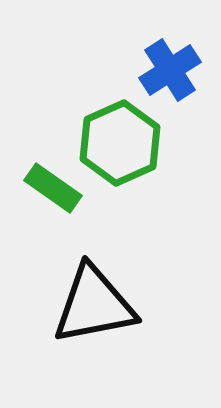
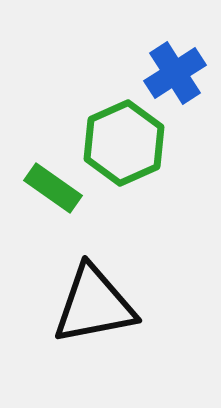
blue cross: moved 5 px right, 3 px down
green hexagon: moved 4 px right
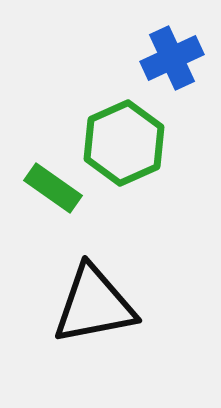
blue cross: moved 3 px left, 15 px up; rotated 8 degrees clockwise
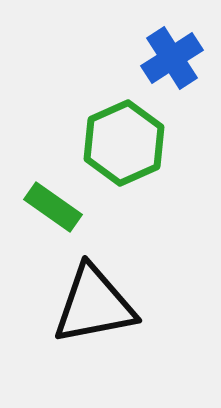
blue cross: rotated 8 degrees counterclockwise
green rectangle: moved 19 px down
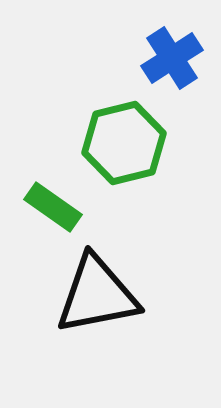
green hexagon: rotated 10 degrees clockwise
black triangle: moved 3 px right, 10 px up
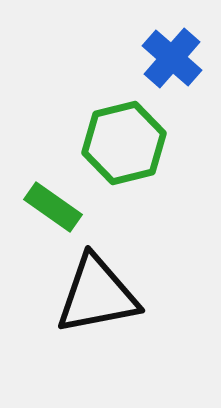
blue cross: rotated 16 degrees counterclockwise
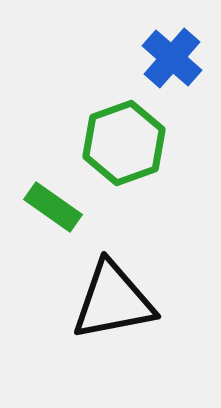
green hexagon: rotated 6 degrees counterclockwise
black triangle: moved 16 px right, 6 px down
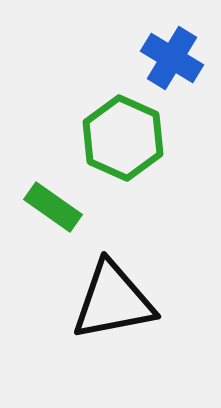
blue cross: rotated 10 degrees counterclockwise
green hexagon: moved 1 px left, 5 px up; rotated 16 degrees counterclockwise
